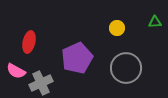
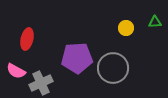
yellow circle: moved 9 px right
red ellipse: moved 2 px left, 3 px up
purple pentagon: rotated 20 degrees clockwise
gray circle: moved 13 px left
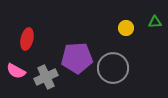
gray cross: moved 5 px right, 6 px up
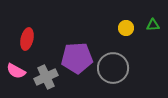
green triangle: moved 2 px left, 3 px down
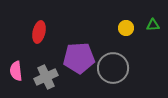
red ellipse: moved 12 px right, 7 px up
purple pentagon: moved 2 px right
pink semicircle: rotated 54 degrees clockwise
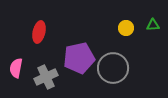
purple pentagon: rotated 8 degrees counterclockwise
pink semicircle: moved 3 px up; rotated 18 degrees clockwise
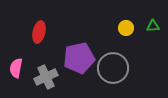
green triangle: moved 1 px down
